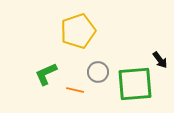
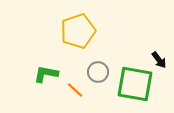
black arrow: moved 1 px left
green L-shape: rotated 35 degrees clockwise
green square: rotated 15 degrees clockwise
orange line: rotated 30 degrees clockwise
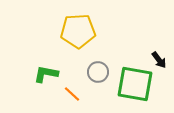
yellow pentagon: rotated 16 degrees clockwise
orange line: moved 3 px left, 4 px down
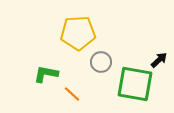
yellow pentagon: moved 2 px down
black arrow: rotated 96 degrees counterclockwise
gray circle: moved 3 px right, 10 px up
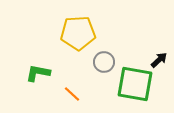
gray circle: moved 3 px right
green L-shape: moved 8 px left, 1 px up
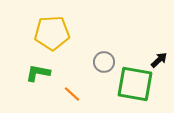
yellow pentagon: moved 26 px left
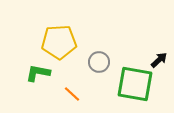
yellow pentagon: moved 7 px right, 9 px down
gray circle: moved 5 px left
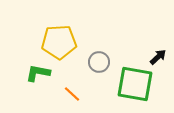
black arrow: moved 1 px left, 3 px up
